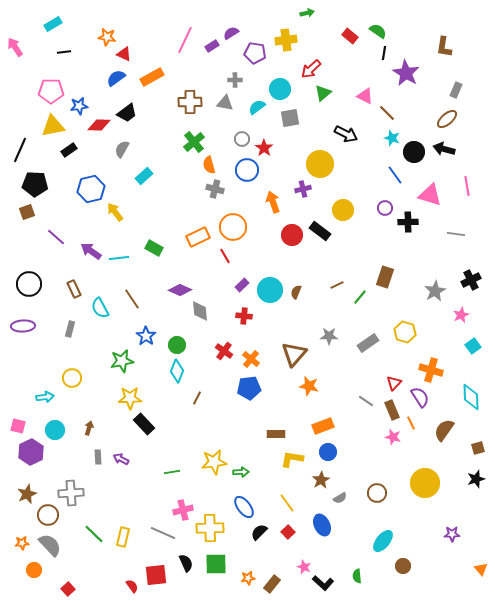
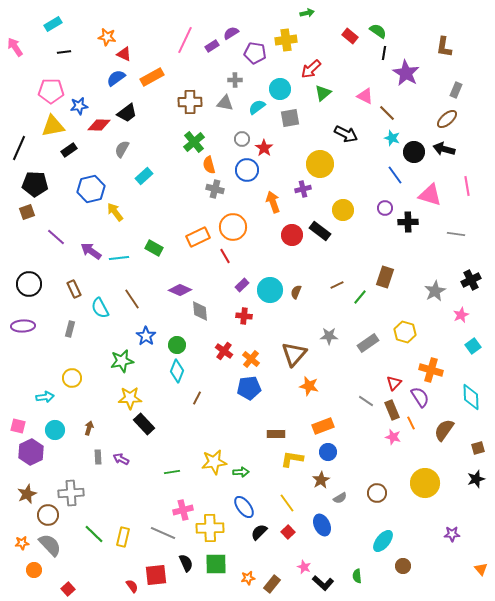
black line at (20, 150): moved 1 px left, 2 px up
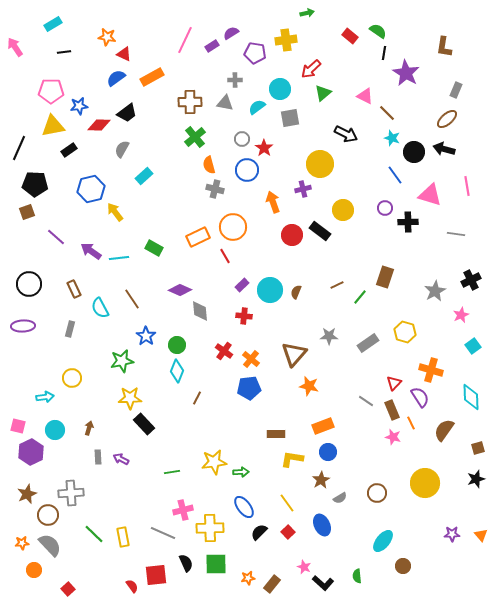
green cross at (194, 142): moved 1 px right, 5 px up
yellow rectangle at (123, 537): rotated 24 degrees counterclockwise
orange triangle at (481, 569): moved 34 px up
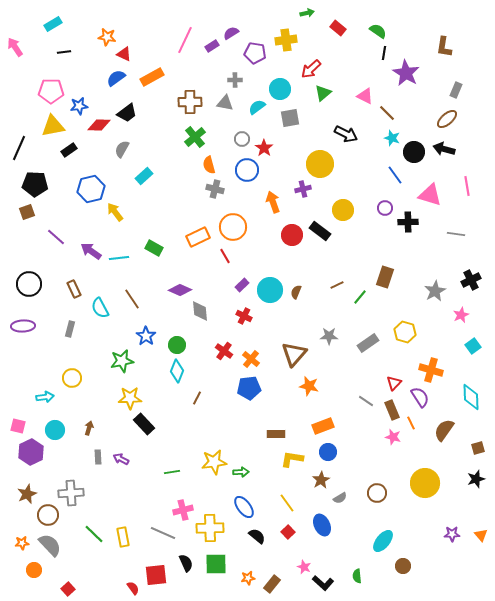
red rectangle at (350, 36): moved 12 px left, 8 px up
red cross at (244, 316): rotated 21 degrees clockwise
black semicircle at (259, 532): moved 2 px left, 4 px down; rotated 84 degrees clockwise
red semicircle at (132, 586): moved 1 px right, 2 px down
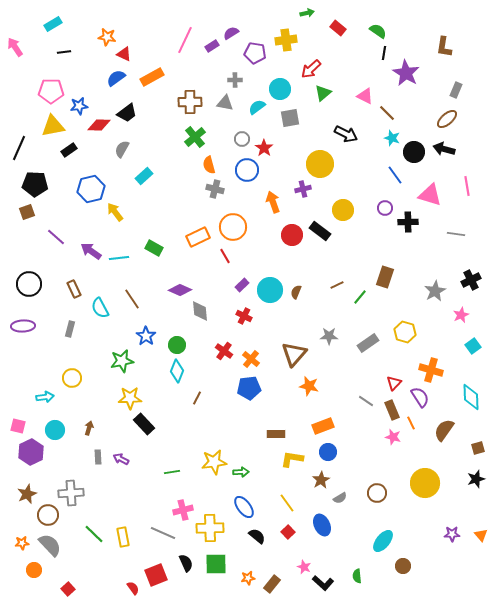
red square at (156, 575): rotated 15 degrees counterclockwise
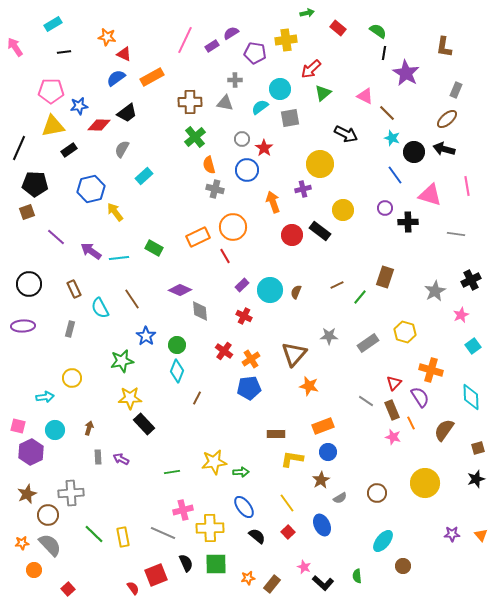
cyan semicircle at (257, 107): moved 3 px right
orange cross at (251, 359): rotated 18 degrees clockwise
